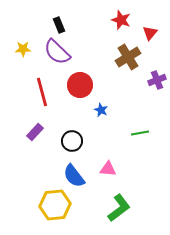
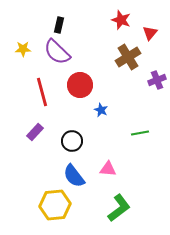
black rectangle: rotated 35 degrees clockwise
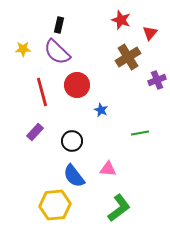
red circle: moved 3 px left
